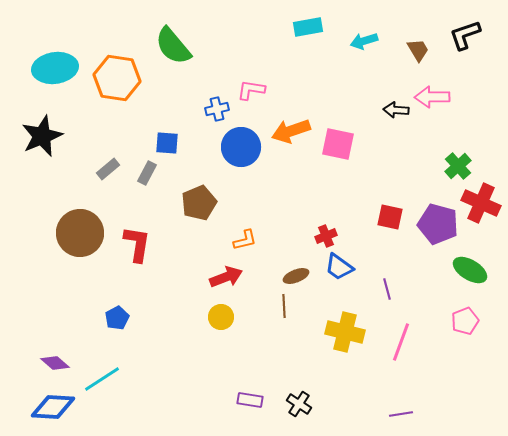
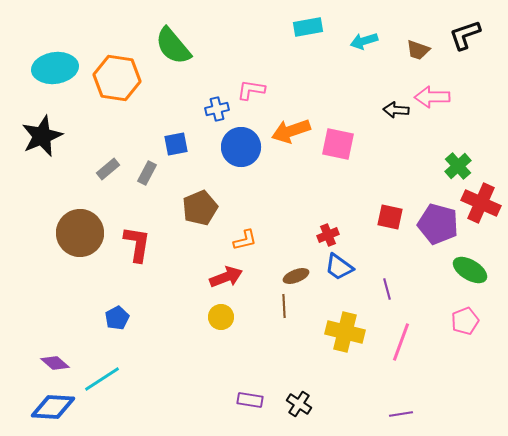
brown trapezoid at (418, 50): rotated 140 degrees clockwise
blue square at (167, 143): moved 9 px right, 1 px down; rotated 15 degrees counterclockwise
brown pentagon at (199, 203): moved 1 px right, 5 px down
red cross at (326, 236): moved 2 px right, 1 px up
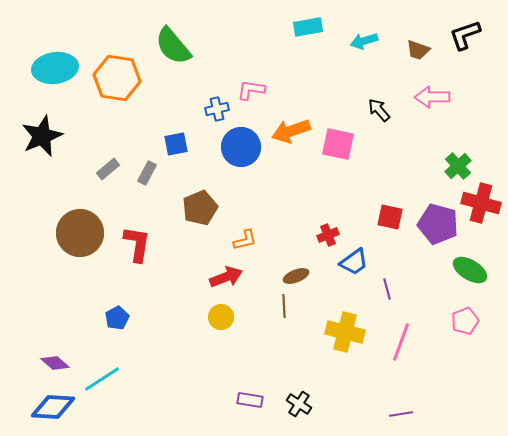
black arrow at (396, 110): moved 17 px left; rotated 45 degrees clockwise
red cross at (481, 203): rotated 9 degrees counterclockwise
blue trapezoid at (339, 267): moved 15 px right, 5 px up; rotated 72 degrees counterclockwise
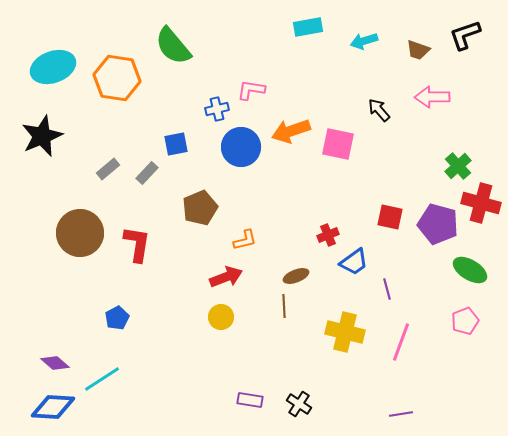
cyan ellipse at (55, 68): moved 2 px left, 1 px up; rotated 12 degrees counterclockwise
gray rectangle at (147, 173): rotated 15 degrees clockwise
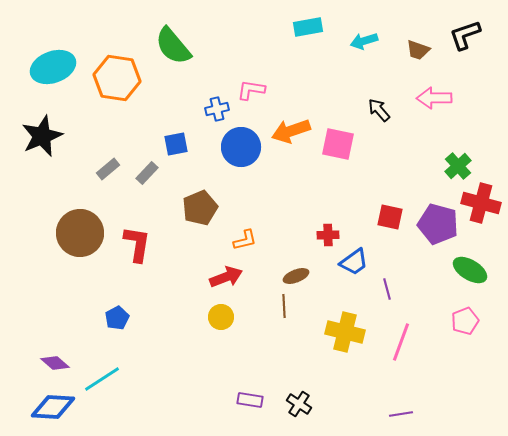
pink arrow at (432, 97): moved 2 px right, 1 px down
red cross at (328, 235): rotated 20 degrees clockwise
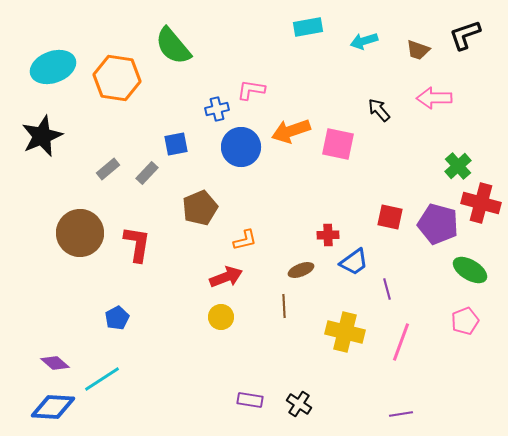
brown ellipse at (296, 276): moved 5 px right, 6 px up
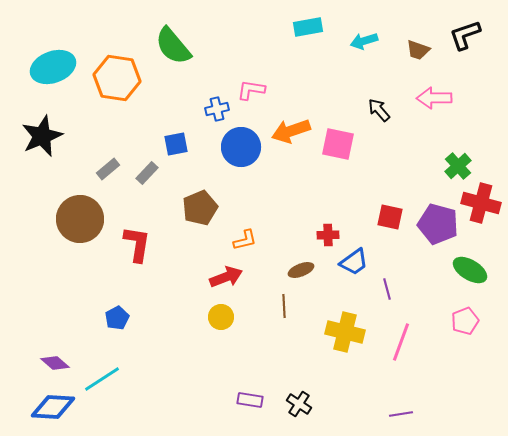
brown circle at (80, 233): moved 14 px up
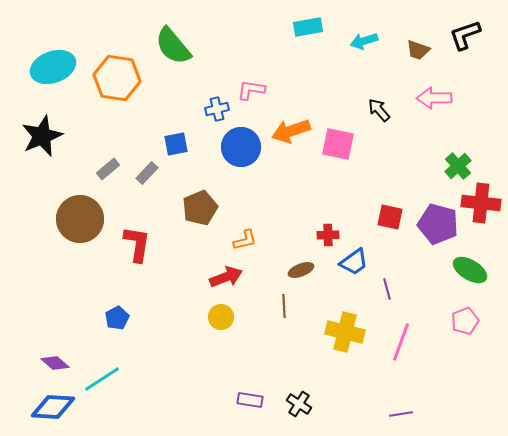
red cross at (481, 203): rotated 9 degrees counterclockwise
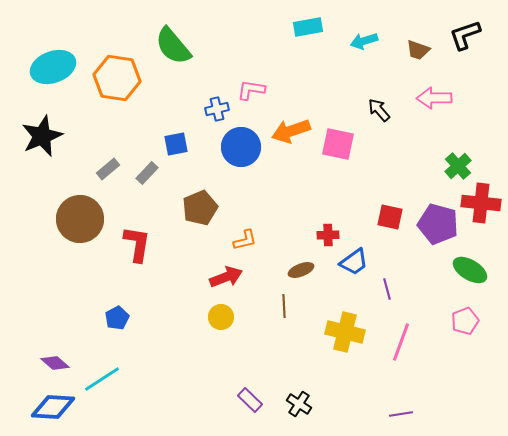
purple rectangle at (250, 400): rotated 35 degrees clockwise
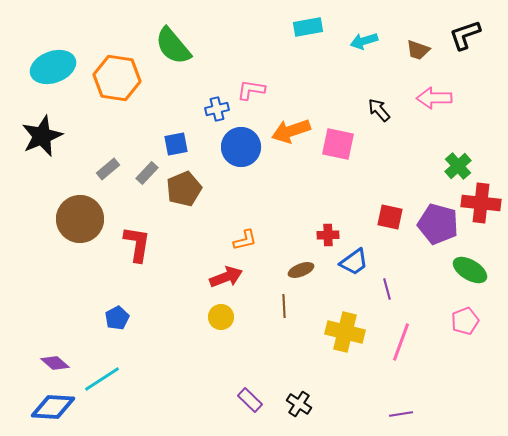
brown pentagon at (200, 208): moved 16 px left, 19 px up
